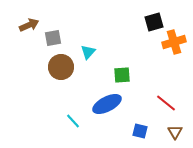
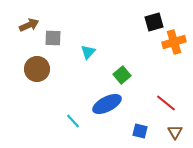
gray square: rotated 12 degrees clockwise
brown circle: moved 24 px left, 2 px down
green square: rotated 36 degrees counterclockwise
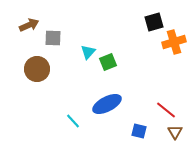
green square: moved 14 px left, 13 px up; rotated 18 degrees clockwise
red line: moved 7 px down
blue square: moved 1 px left
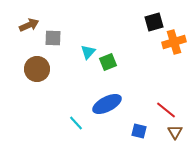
cyan line: moved 3 px right, 2 px down
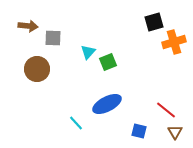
brown arrow: moved 1 px left, 1 px down; rotated 30 degrees clockwise
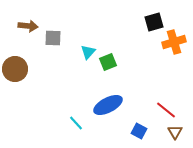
brown circle: moved 22 px left
blue ellipse: moved 1 px right, 1 px down
blue square: rotated 14 degrees clockwise
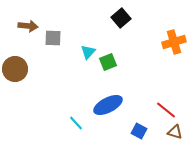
black square: moved 33 px left, 4 px up; rotated 24 degrees counterclockwise
brown triangle: rotated 42 degrees counterclockwise
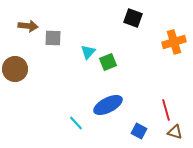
black square: moved 12 px right; rotated 30 degrees counterclockwise
red line: rotated 35 degrees clockwise
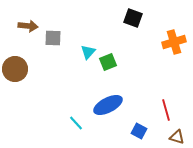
brown triangle: moved 2 px right, 5 px down
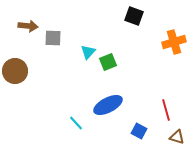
black square: moved 1 px right, 2 px up
brown circle: moved 2 px down
